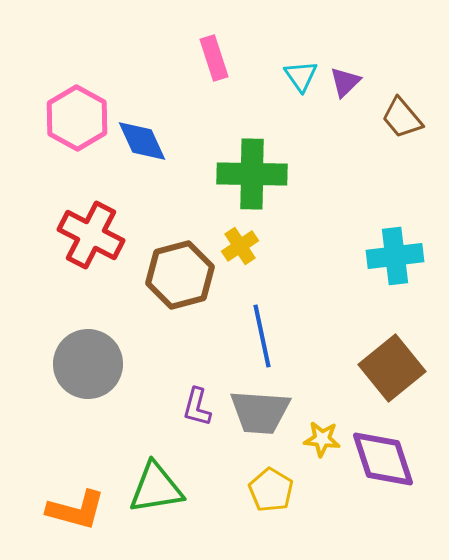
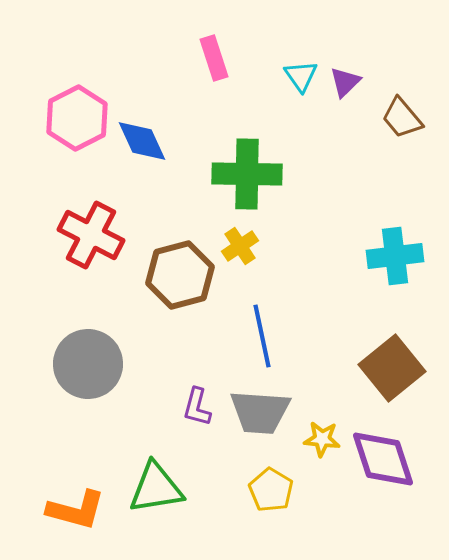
pink hexagon: rotated 4 degrees clockwise
green cross: moved 5 px left
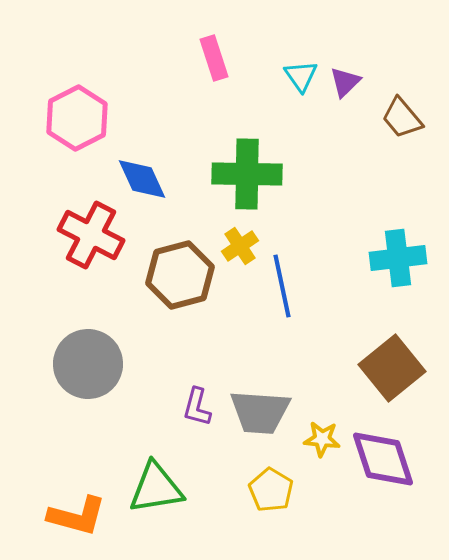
blue diamond: moved 38 px down
cyan cross: moved 3 px right, 2 px down
blue line: moved 20 px right, 50 px up
orange L-shape: moved 1 px right, 6 px down
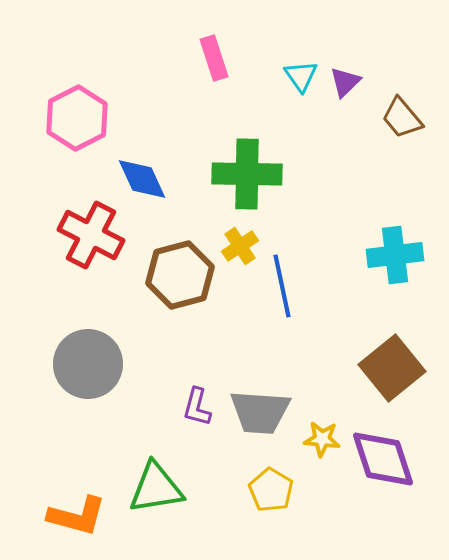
cyan cross: moved 3 px left, 3 px up
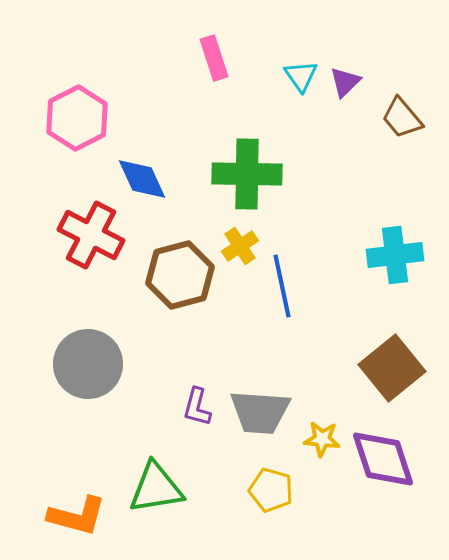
yellow pentagon: rotated 15 degrees counterclockwise
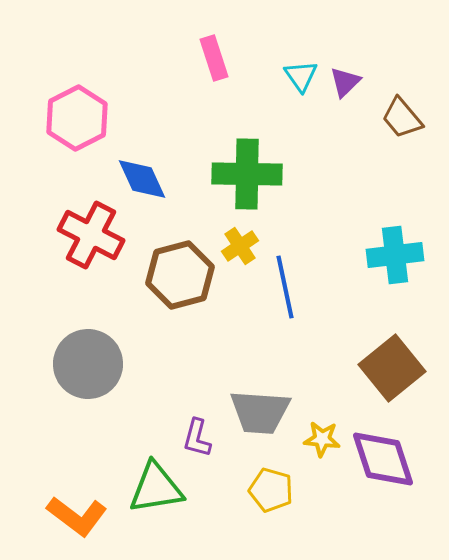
blue line: moved 3 px right, 1 px down
purple L-shape: moved 31 px down
orange L-shape: rotated 22 degrees clockwise
